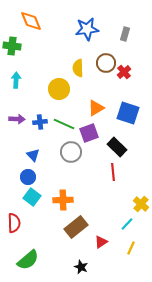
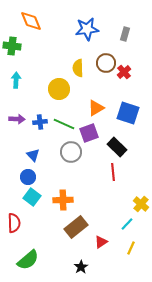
black star: rotated 16 degrees clockwise
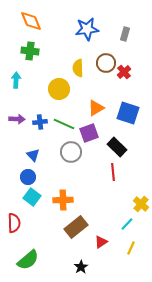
green cross: moved 18 px right, 5 px down
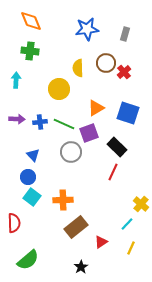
red line: rotated 30 degrees clockwise
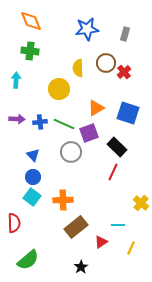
blue circle: moved 5 px right
yellow cross: moved 1 px up
cyan line: moved 9 px left, 1 px down; rotated 48 degrees clockwise
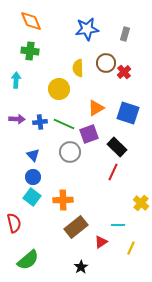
purple square: moved 1 px down
gray circle: moved 1 px left
red semicircle: rotated 12 degrees counterclockwise
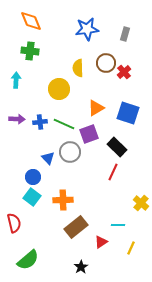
blue triangle: moved 15 px right, 3 px down
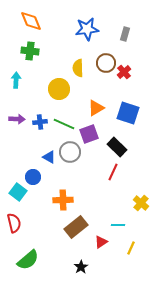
blue triangle: moved 1 px right, 1 px up; rotated 16 degrees counterclockwise
cyan square: moved 14 px left, 5 px up
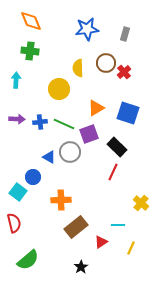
orange cross: moved 2 px left
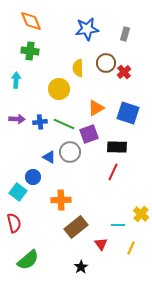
black rectangle: rotated 42 degrees counterclockwise
yellow cross: moved 11 px down
red triangle: moved 2 px down; rotated 32 degrees counterclockwise
